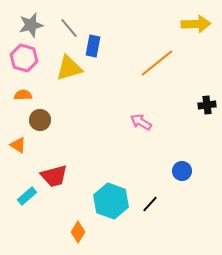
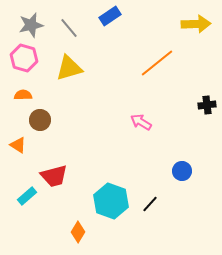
blue rectangle: moved 17 px right, 30 px up; rotated 45 degrees clockwise
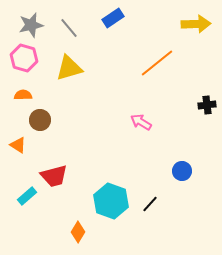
blue rectangle: moved 3 px right, 2 px down
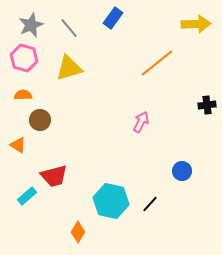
blue rectangle: rotated 20 degrees counterclockwise
gray star: rotated 10 degrees counterclockwise
pink arrow: rotated 85 degrees clockwise
cyan hexagon: rotated 8 degrees counterclockwise
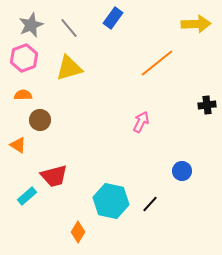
pink hexagon: rotated 24 degrees clockwise
